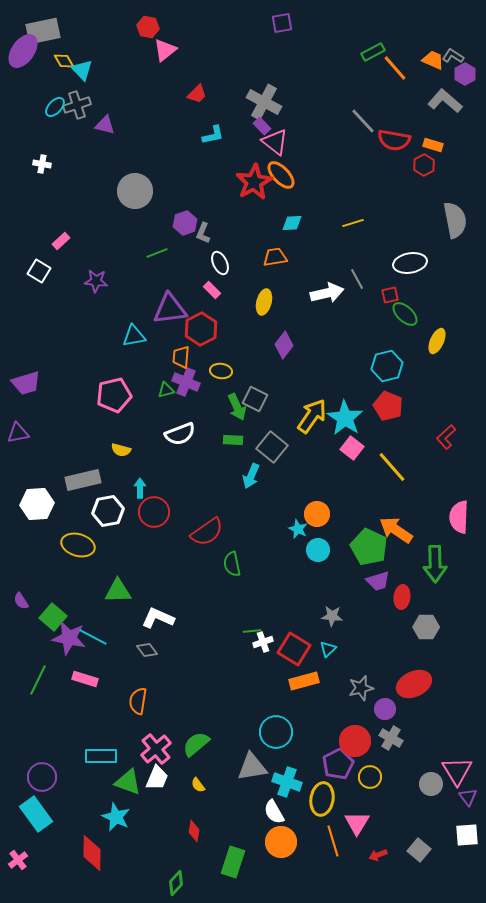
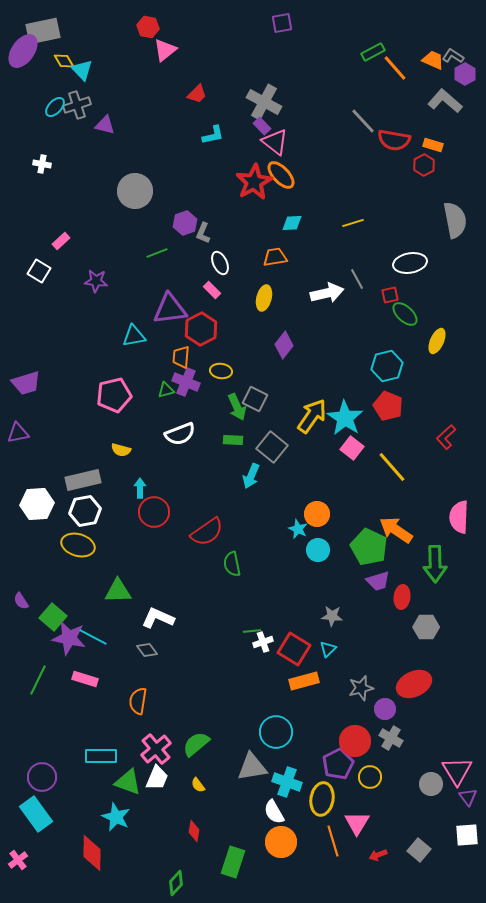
yellow ellipse at (264, 302): moved 4 px up
white hexagon at (108, 511): moved 23 px left
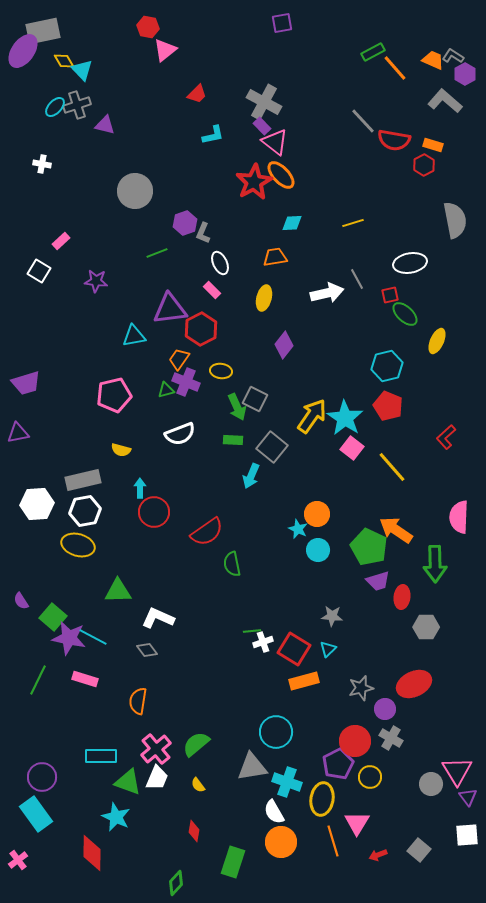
orange trapezoid at (181, 357): moved 2 px left, 2 px down; rotated 30 degrees clockwise
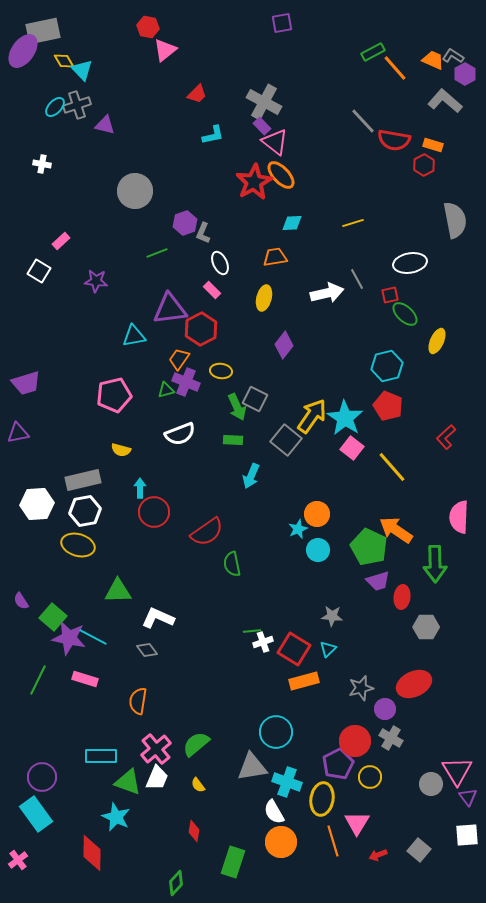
gray square at (272, 447): moved 14 px right, 7 px up
cyan star at (298, 529): rotated 24 degrees clockwise
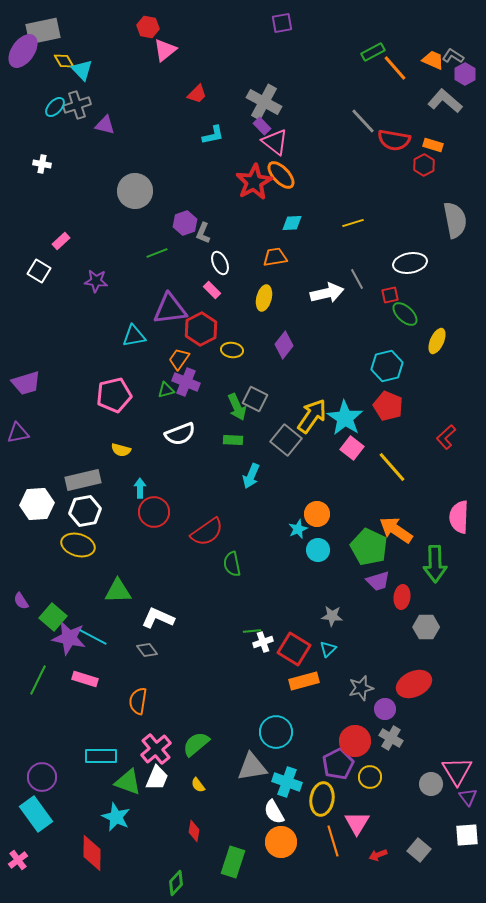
yellow ellipse at (221, 371): moved 11 px right, 21 px up
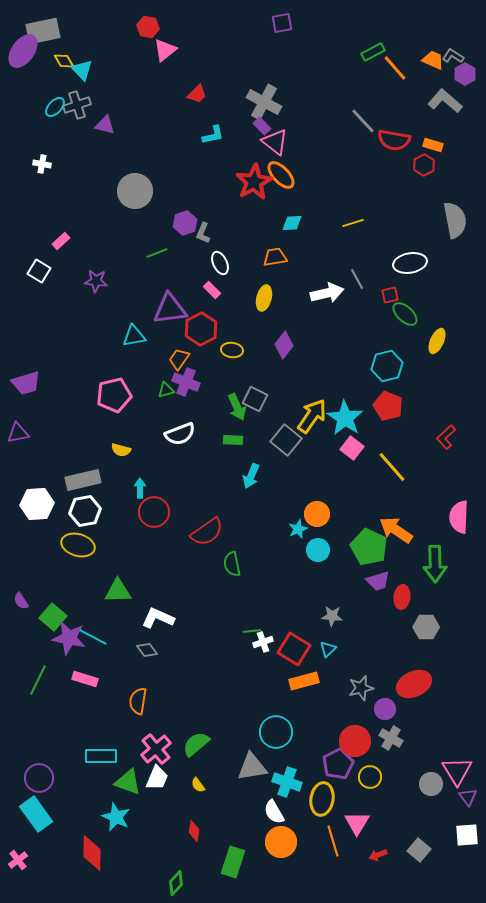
purple circle at (42, 777): moved 3 px left, 1 px down
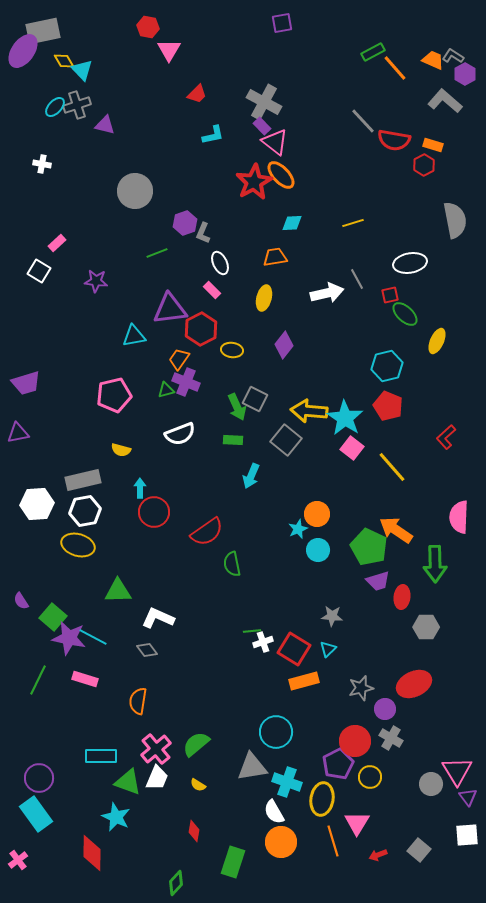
pink triangle at (165, 50): moved 4 px right; rotated 20 degrees counterclockwise
pink rectangle at (61, 241): moved 4 px left, 2 px down
yellow arrow at (312, 416): moved 3 px left, 5 px up; rotated 120 degrees counterclockwise
yellow semicircle at (198, 785): rotated 21 degrees counterclockwise
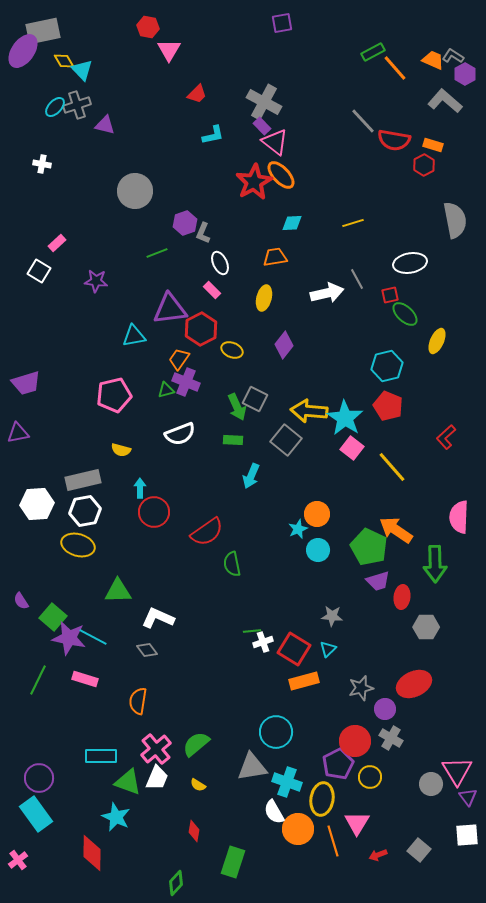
yellow ellipse at (232, 350): rotated 15 degrees clockwise
orange circle at (281, 842): moved 17 px right, 13 px up
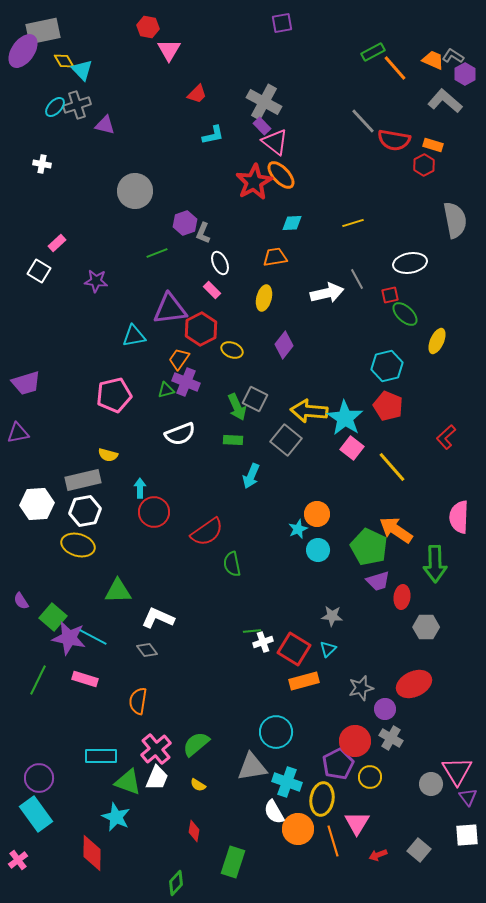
yellow semicircle at (121, 450): moved 13 px left, 5 px down
